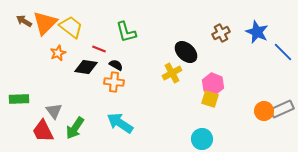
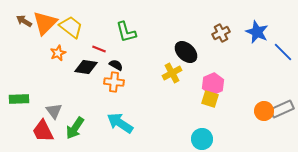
pink hexagon: rotated 15 degrees clockwise
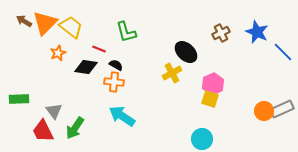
cyan arrow: moved 2 px right, 7 px up
